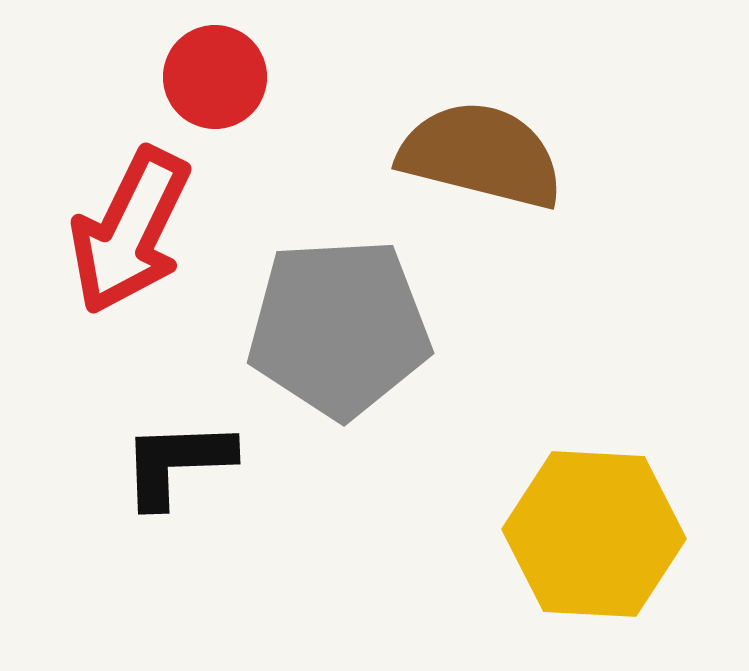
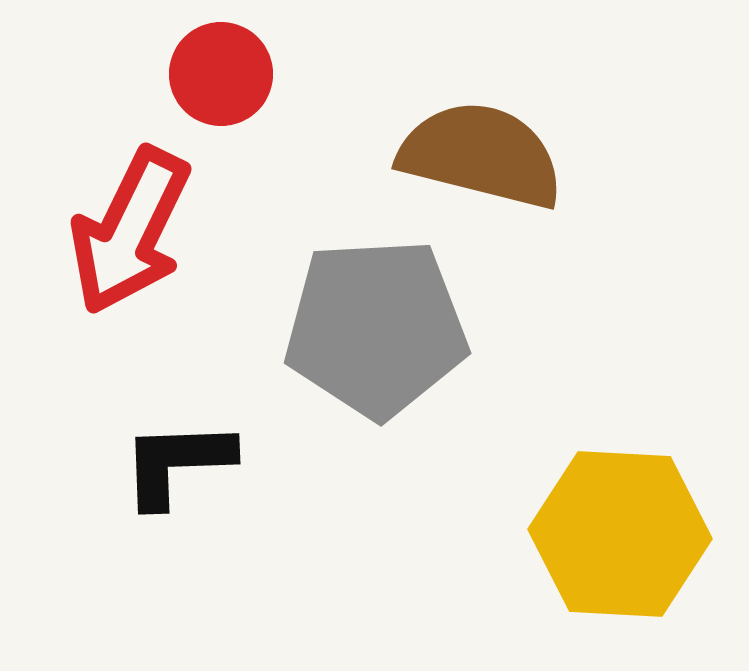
red circle: moved 6 px right, 3 px up
gray pentagon: moved 37 px right
yellow hexagon: moved 26 px right
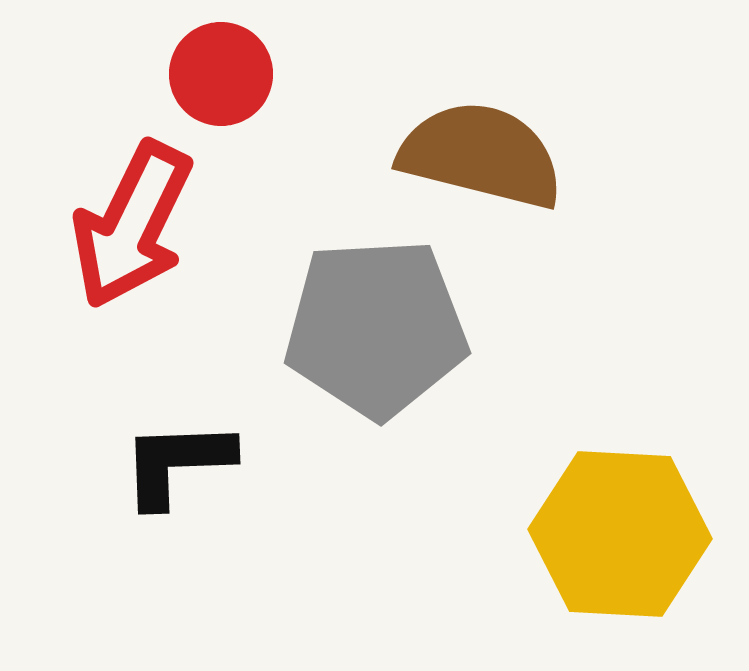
red arrow: moved 2 px right, 6 px up
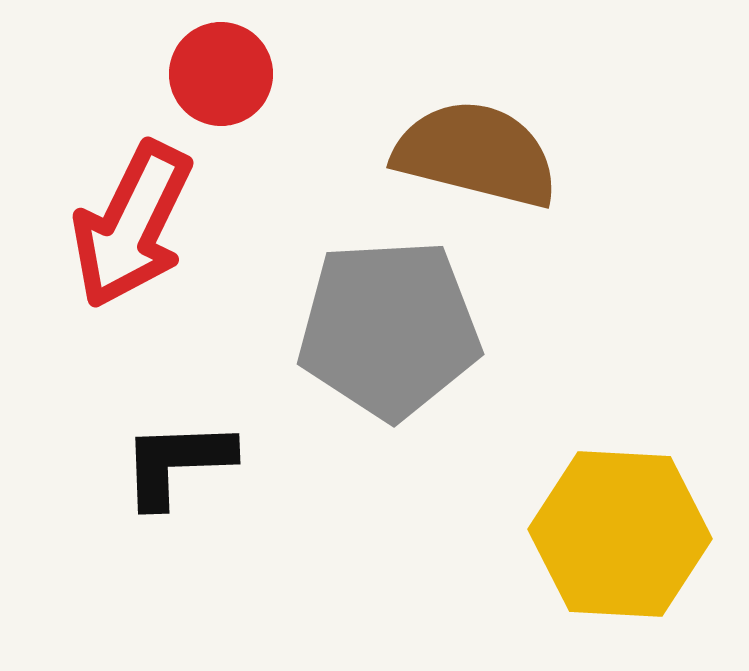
brown semicircle: moved 5 px left, 1 px up
gray pentagon: moved 13 px right, 1 px down
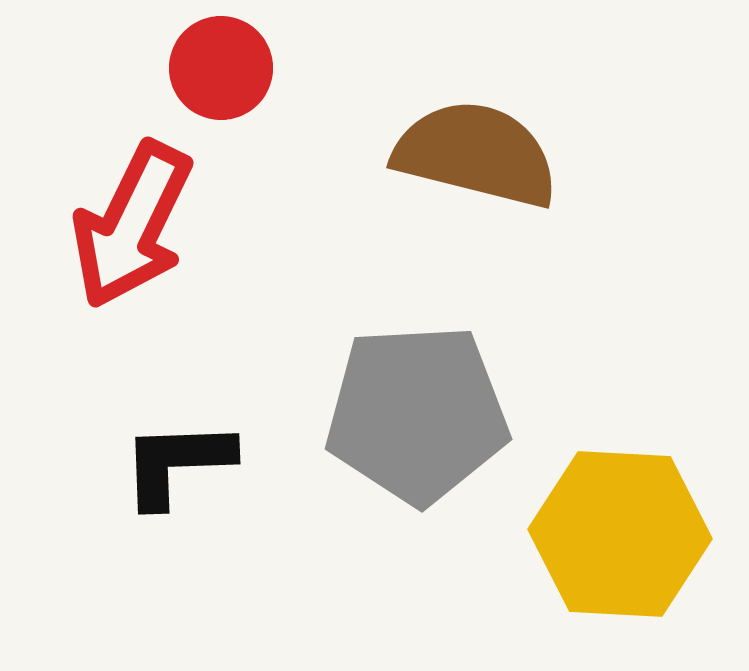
red circle: moved 6 px up
gray pentagon: moved 28 px right, 85 px down
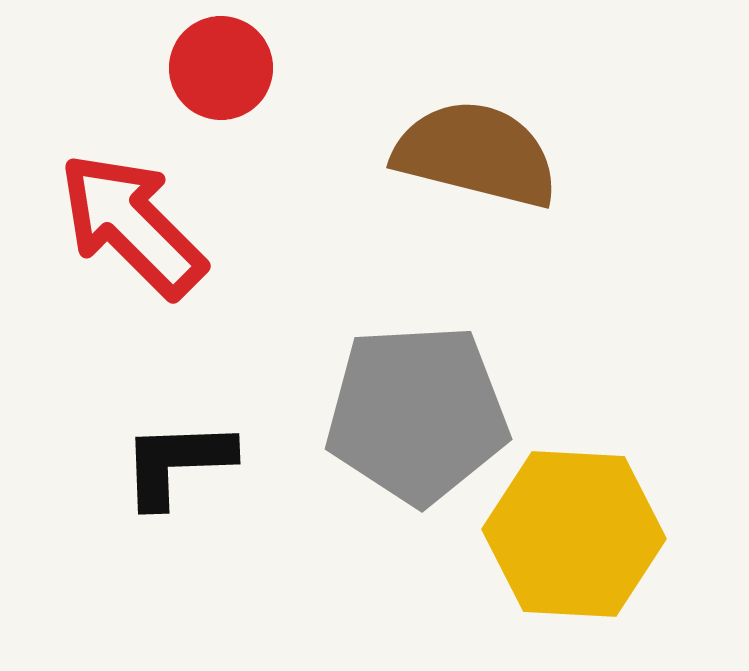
red arrow: rotated 109 degrees clockwise
yellow hexagon: moved 46 px left
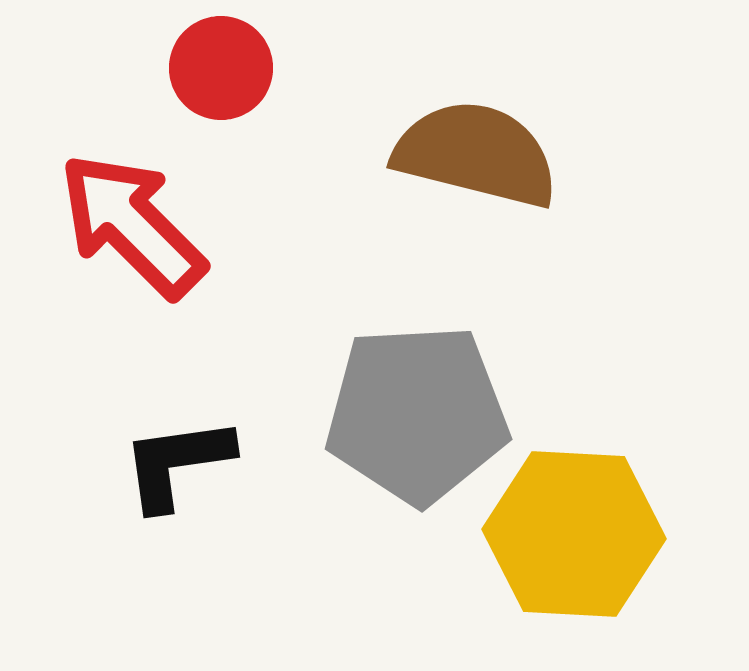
black L-shape: rotated 6 degrees counterclockwise
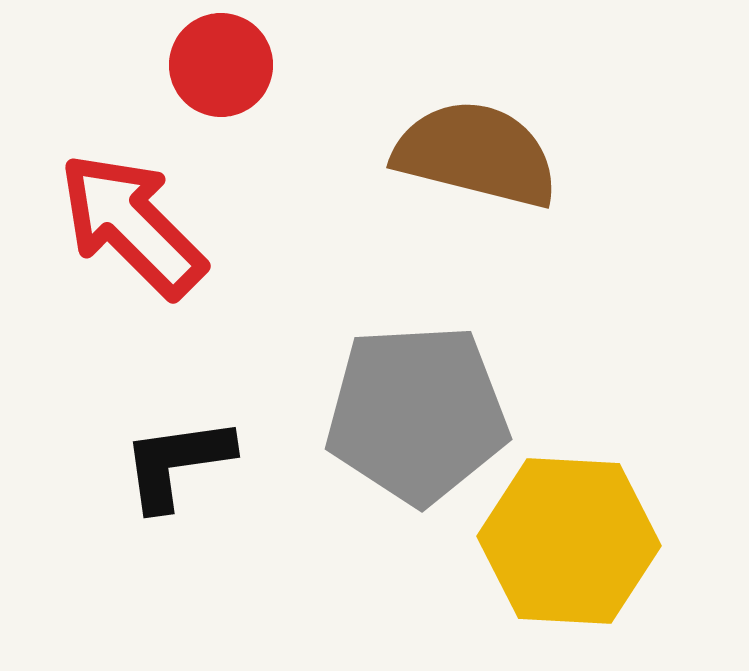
red circle: moved 3 px up
yellow hexagon: moved 5 px left, 7 px down
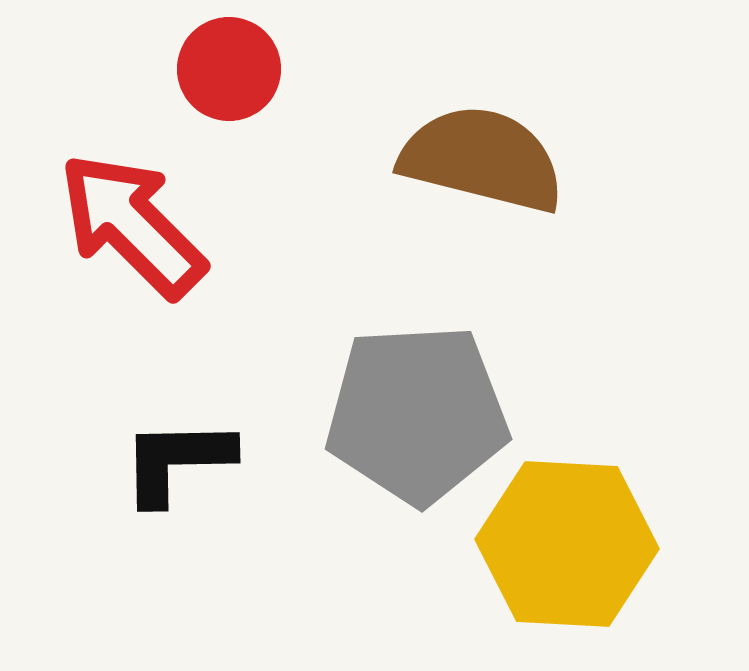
red circle: moved 8 px right, 4 px down
brown semicircle: moved 6 px right, 5 px down
black L-shape: moved 2 px up; rotated 7 degrees clockwise
yellow hexagon: moved 2 px left, 3 px down
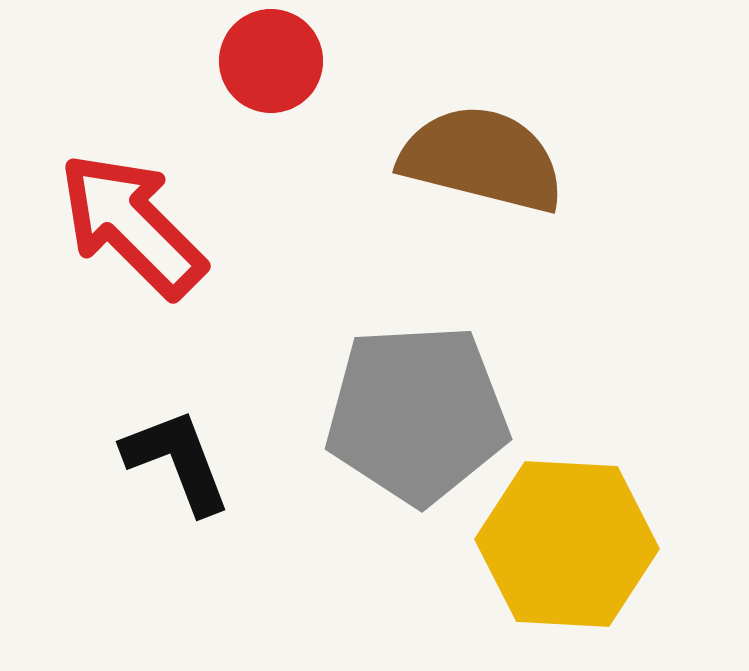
red circle: moved 42 px right, 8 px up
black L-shape: rotated 70 degrees clockwise
